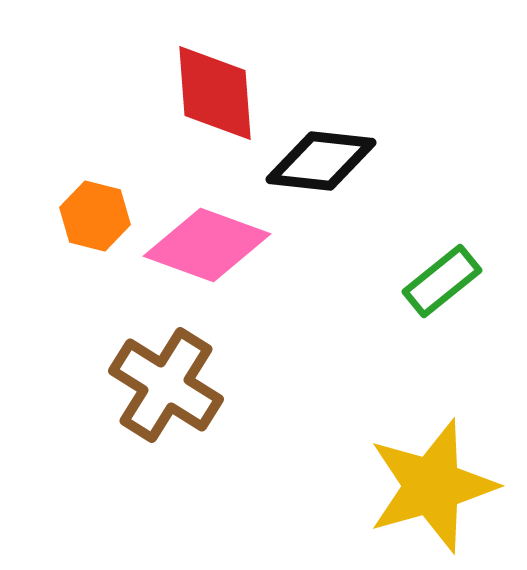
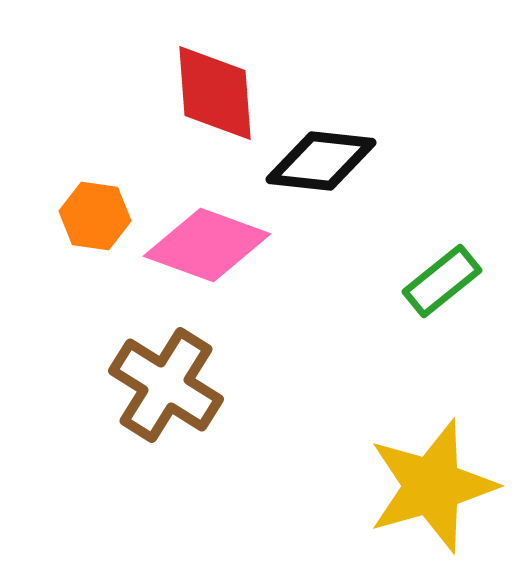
orange hexagon: rotated 6 degrees counterclockwise
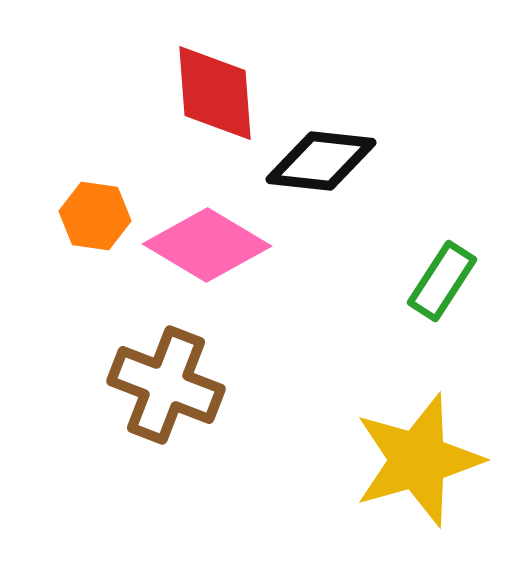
pink diamond: rotated 11 degrees clockwise
green rectangle: rotated 18 degrees counterclockwise
brown cross: rotated 11 degrees counterclockwise
yellow star: moved 14 px left, 26 px up
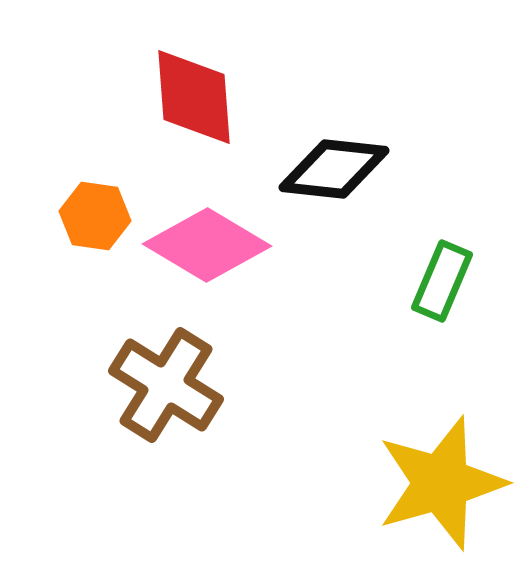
red diamond: moved 21 px left, 4 px down
black diamond: moved 13 px right, 8 px down
green rectangle: rotated 10 degrees counterclockwise
brown cross: rotated 11 degrees clockwise
yellow star: moved 23 px right, 23 px down
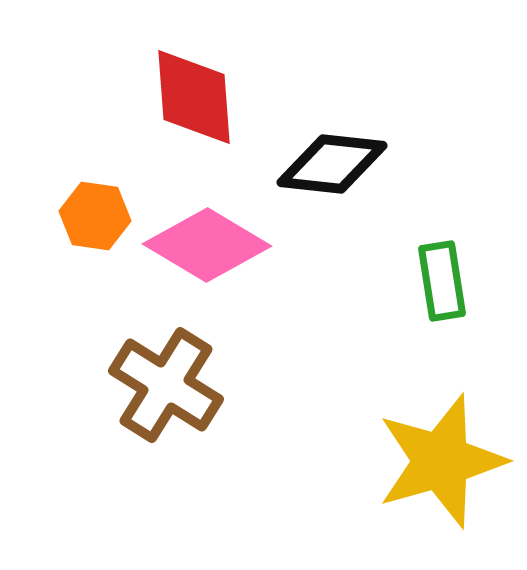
black diamond: moved 2 px left, 5 px up
green rectangle: rotated 32 degrees counterclockwise
yellow star: moved 22 px up
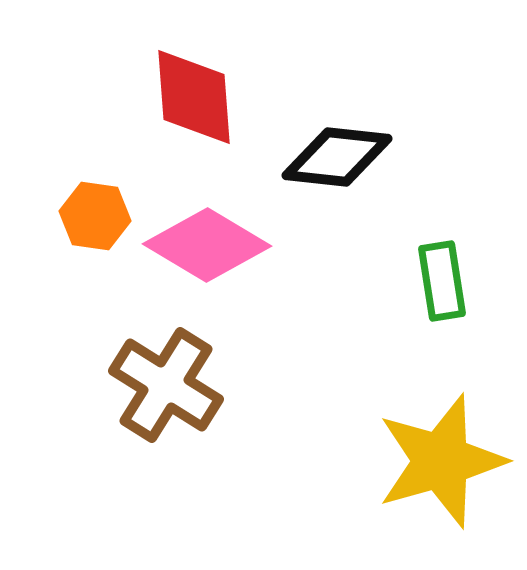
black diamond: moved 5 px right, 7 px up
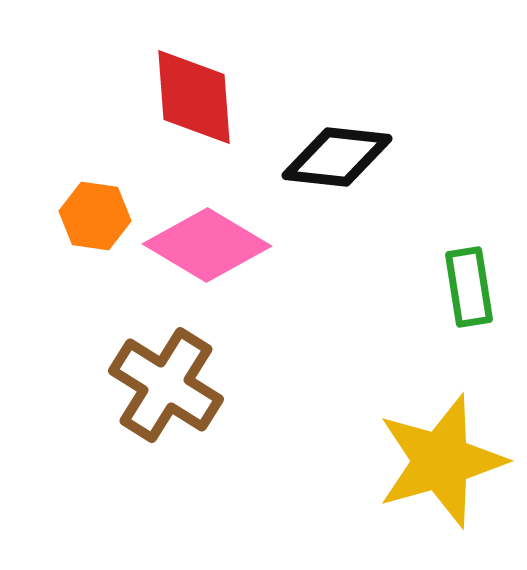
green rectangle: moved 27 px right, 6 px down
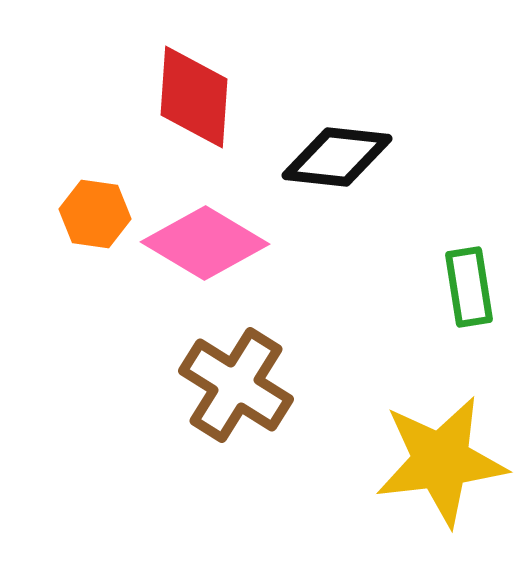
red diamond: rotated 8 degrees clockwise
orange hexagon: moved 2 px up
pink diamond: moved 2 px left, 2 px up
brown cross: moved 70 px right
yellow star: rotated 9 degrees clockwise
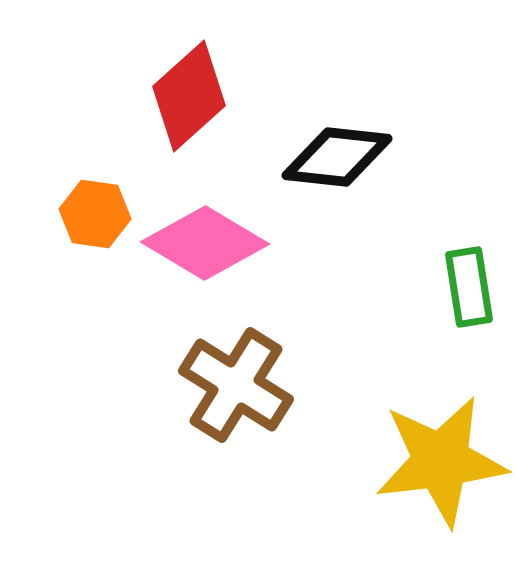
red diamond: moved 5 px left, 1 px up; rotated 44 degrees clockwise
